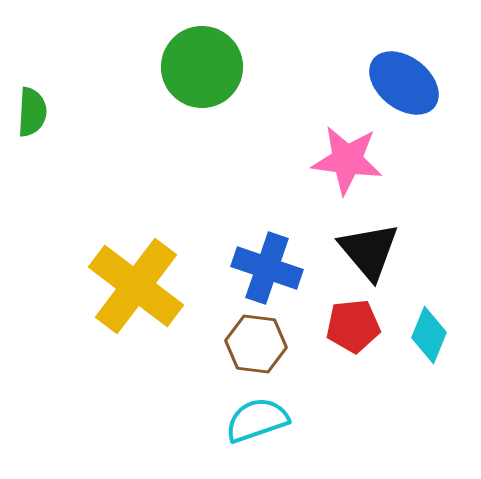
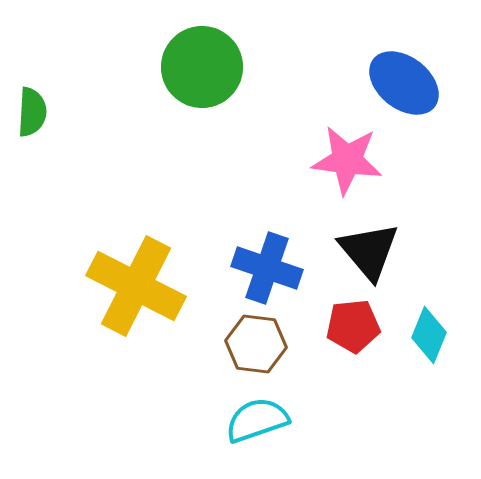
yellow cross: rotated 10 degrees counterclockwise
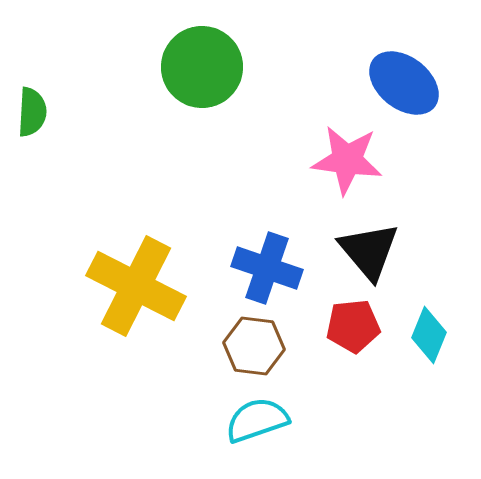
brown hexagon: moved 2 px left, 2 px down
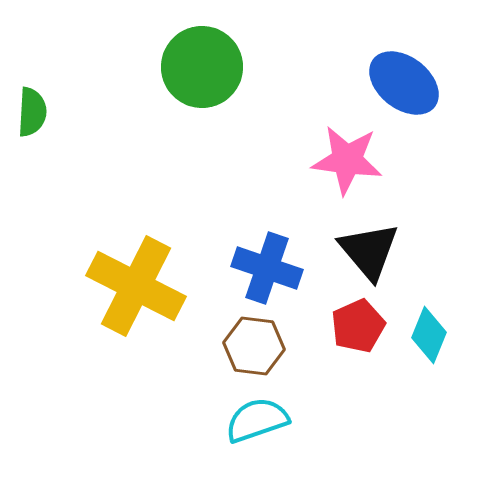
red pentagon: moved 5 px right; rotated 18 degrees counterclockwise
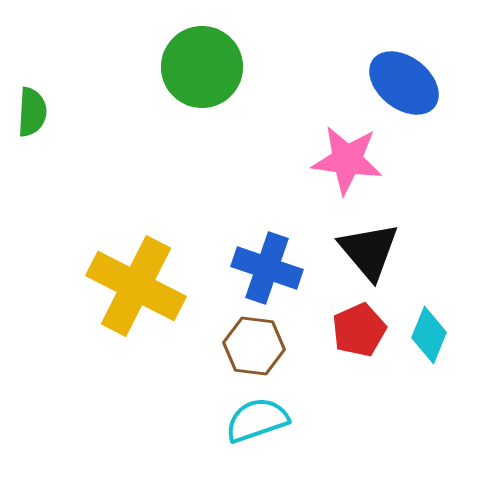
red pentagon: moved 1 px right, 4 px down
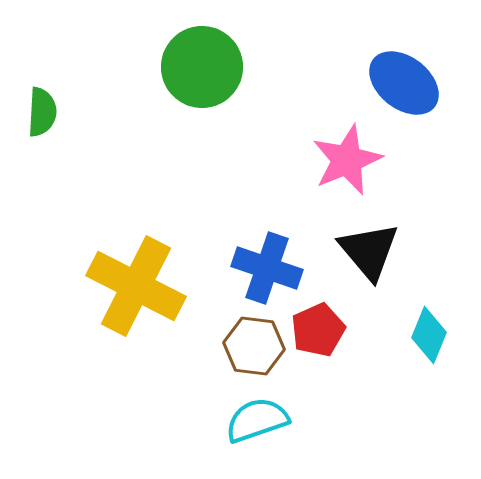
green semicircle: moved 10 px right
pink star: rotated 30 degrees counterclockwise
red pentagon: moved 41 px left
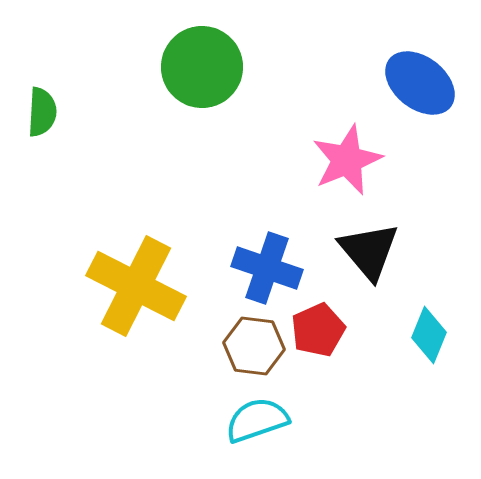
blue ellipse: moved 16 px right
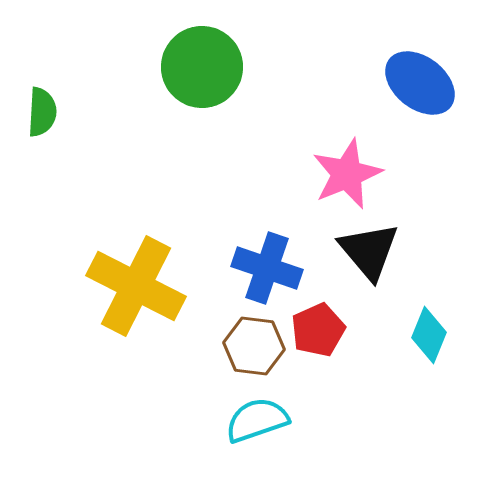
pink star: moved 14 px down
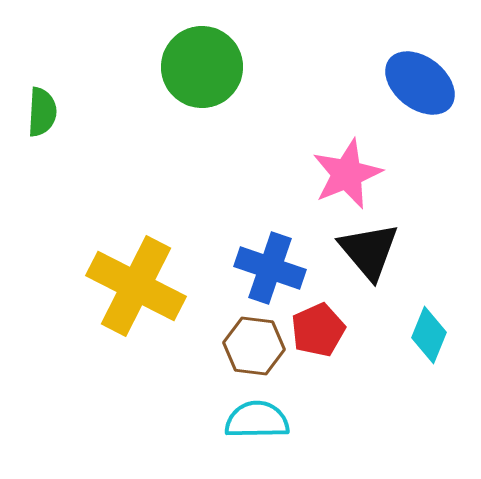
blue cross: moved 3 px right
cyan semicircle: rotated 18 degrees clockwise
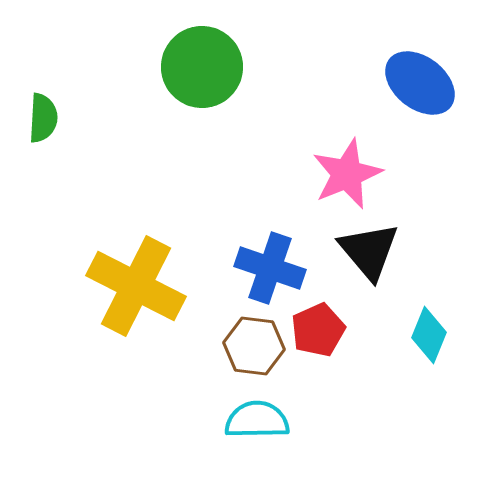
green semicircle: moved 1 px right, 6 px down
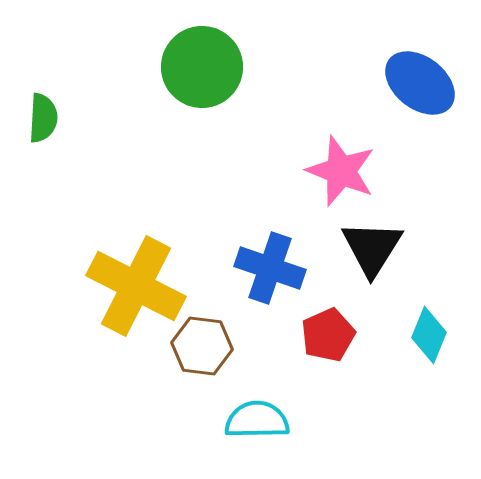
pink star: moved 6 px left, 3 px up; rotated 28 degrees counterclockwise
black triangle: moved 3 px right, 3 px up; rotated 12 degrees clockwise
red pentagon: moved 10 px right, 5 px down
brown hexagon: moved 52 px left
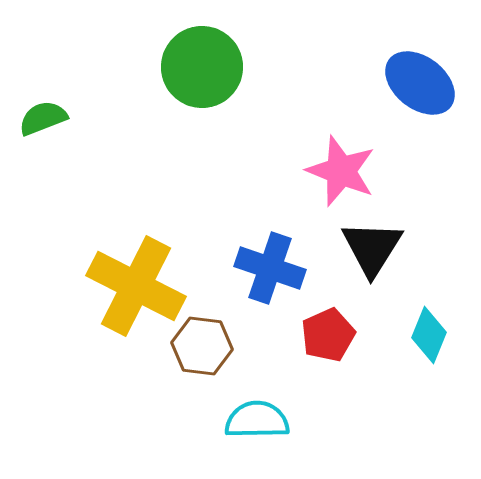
green semicircle: rotated 114 degrees counterclockwise
